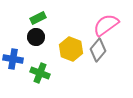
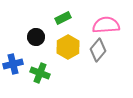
green rectangle: moved 25 px right
pink semicircle: rotated 32 degrees clockwise
yellow hexagon: moved 3 px left, 2 px up; rotated 10 degrees clockwise
blue cross: moved 5 px down; rotated 24 degrees counterclockwise
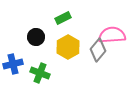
pink semicircle: moved 6 px right, 10 px down
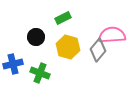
yellow hexagon: rotated 15 degrees counterclockwise
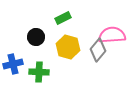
green cross: moved 1 px left, 1 px up; rotated 18 degrees counterclockwise
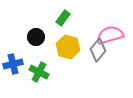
green rectangle: rotated 28 degrees counterclockwise
pink semicircle: moved 2 px left; rotated 12 degrees counterclockwise
green cross: rotated 24 degrees clockwise
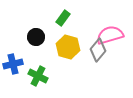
green cross: moved 1 px left, 4 px down
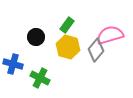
green rectangle: moved 4 px right, 7 px down
gray diamond: moved 2 px left
blue cross: rotated 30 degrees clockwise
green cross: moved 2 px right, 2 px down
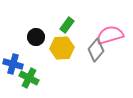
yellow hexagon: moved 6 px left, 1 px down; rotated 20 degrees counterclockwise
green cross: moved 11 px left
